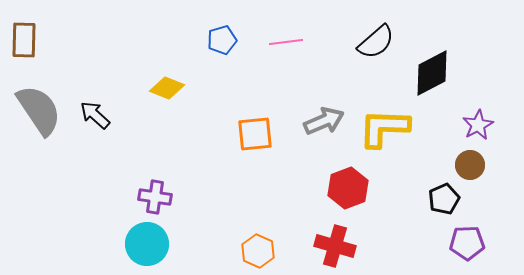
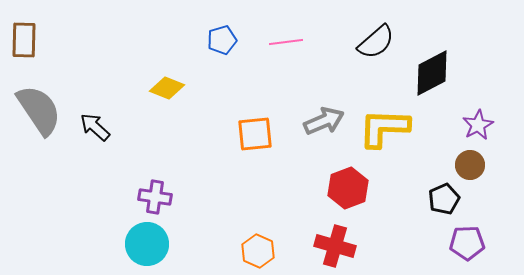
black arrow: moved 12 px down
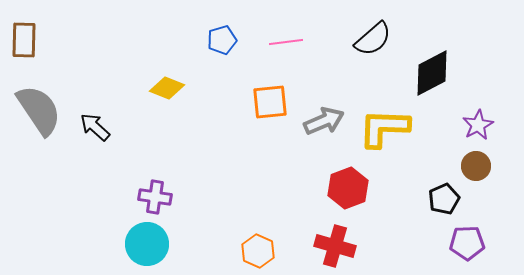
black semicircle: moved 3 px left, 3 px up
orange square: moved 15 px right, 32 px up
brown circle: moved 6 px right, 1 px down
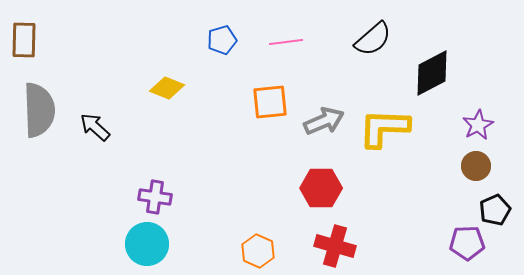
gray semicircle: rotated 32 degrees clockwise
red hexagon: moved 27 px left; rotated 21 degrees clockwise
black pentagon: moved 51 px right, 11 px down
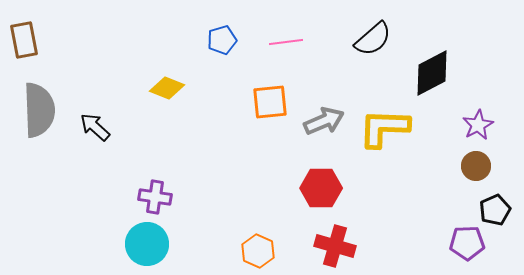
brown rectangle: rotated 12 degrees counterclockwise
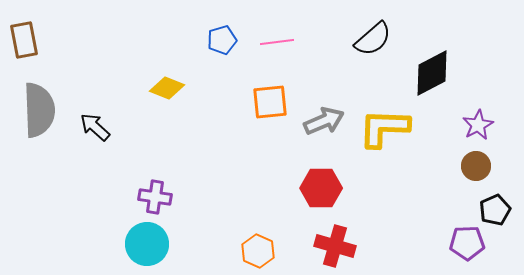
pink line: moved 9 px left
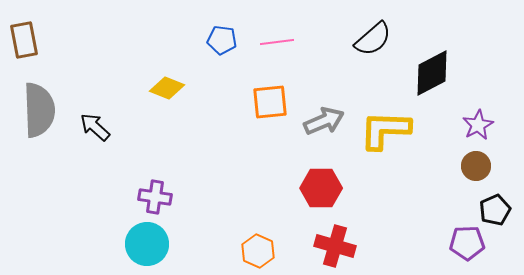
blue pentagon: rotated 24 degrees clockwise
yellow L-shape: moved 1 px right, 2 px down
